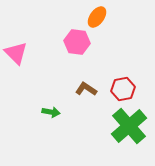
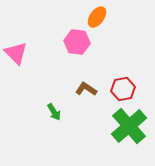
green arrow: moved 3 px right; rotated 48 degrees clockwise
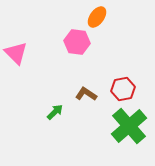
brown L-shape: moved 5 px down
green arrow: moved 1 px right; rotated 102 degrees counterclockwise
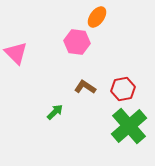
brown L-shape: moved 1 px left, 7 px up
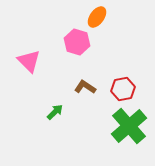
pink hexagon: rotated 10 degrees clockwise
pink triangle: moved 13 px right, 8 px down
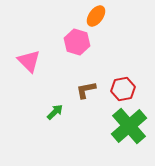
orange ellipse: moved 1 px left, 1 px up
brown L-shape: moved 1 px right, 3 px down; rotated 45 degrees counterclockwise
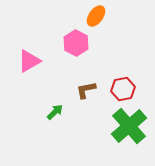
pink hexagon: moved 1 px left, 1 px down; rotated 10 degrees clockwise
pink triangle: rotated 45 degrees clockwise
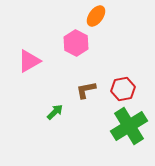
green cross: rotated 9 degrees clockwise
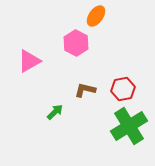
brown L-shape: moved 1 px left; rotated 25 degrees clockwise
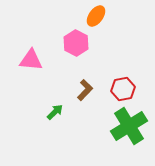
pink triangle: moved 2 px right, 1 px up; rotated 35 degrees clockwise
brown L-shape: rotated 120 degrees clockwise
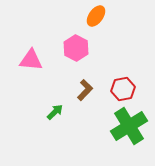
pink hexagon: moved 5 px down
